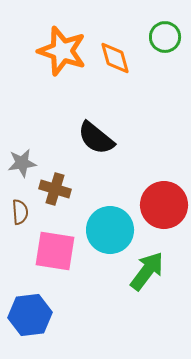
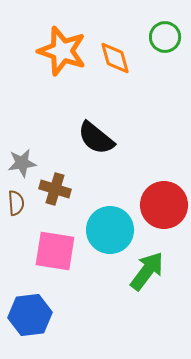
brown semicircle: moved 4 px left, 9 px up
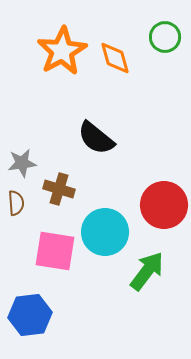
orange star: rotated 24 degrees clockwise
brown cross: moved 4 px right
cyan circle: moved 5 px left, 2 px down
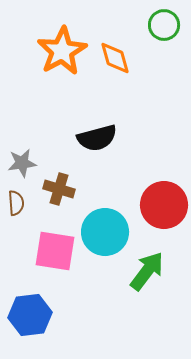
green circle: moved 1 px left, 12 px up
black semicircle: moved 1 px right; rotated 54 degrees counterclockwise
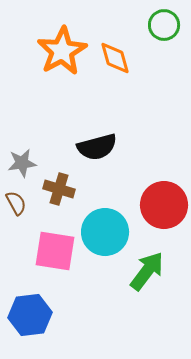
black semicircle: moved 9 px down
brown semicircle: rotated 25 degrees counterclockwise
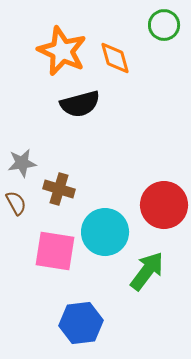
orange star: rotated 18 degrees counterclockwise
black semicircle: moved 17 px left, 43 px up
blue hexagon: moved 51 px right, 8 px down
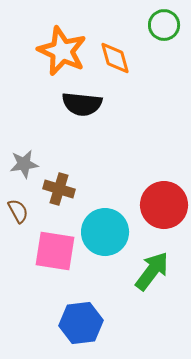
black semicircle: moved 2 px right; rotated 21 degrees clockwise
gray star: moved 2 px right, 1 px down
brown semicircle: moved 2 px right, 8 px down
green arrow: moved 5 px right
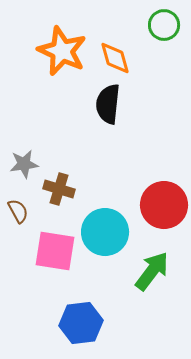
black semicircle: moved 26 px right; rotated 90 degrees clockwise
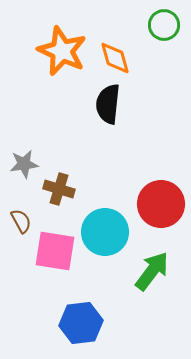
red circle: moved 3 px left, 1 px up
brown semicircle: moved 3 px right, 10 px down
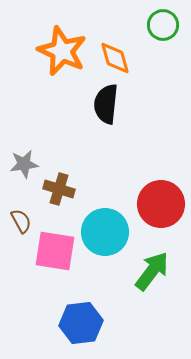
green circle: moved 1 px left
black semicircle: moved 2 px left
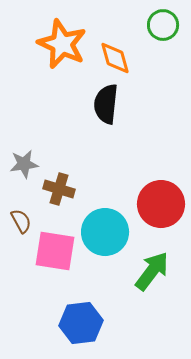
orange star: moved 7 px up
